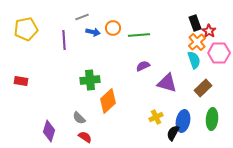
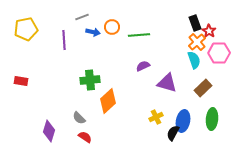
orange circle: moved 1 px left, 1 px up
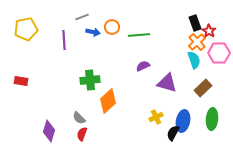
red semicircle: moved 3 px left, 3 px up; rotated 104 degrees counterclockwise
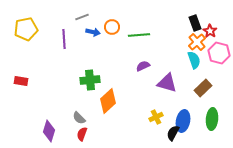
red star: moved 1 px right
purple line: moved 1 px up
pink hexagon: rotated 15 degrees clockwise
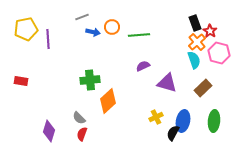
purple line: moved 16 px left
green ellipse: moved 2 px right, 2 px down
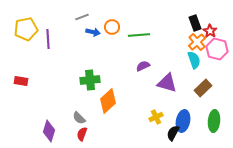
pink hexagon: moved 2 px left, 4 px up
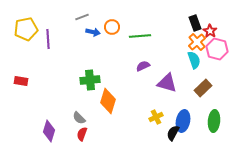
green line: moved 1 px right, 1 px down
orange diamond: rotated 30 degrees counterclockwise
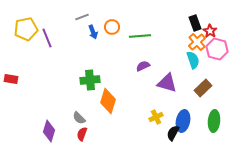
blue arrow: rotated 56 degrees clockwise
purple line: moved 1 px left, 1 px up; rotated 18 degrees counterclockwise
cyan semicircle: moved 1 px left
red rectangle: moved 10 px left, 2 px up
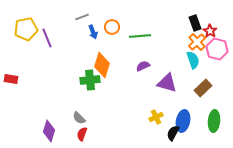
orange diamond: moved 6 px left, 36 px up
